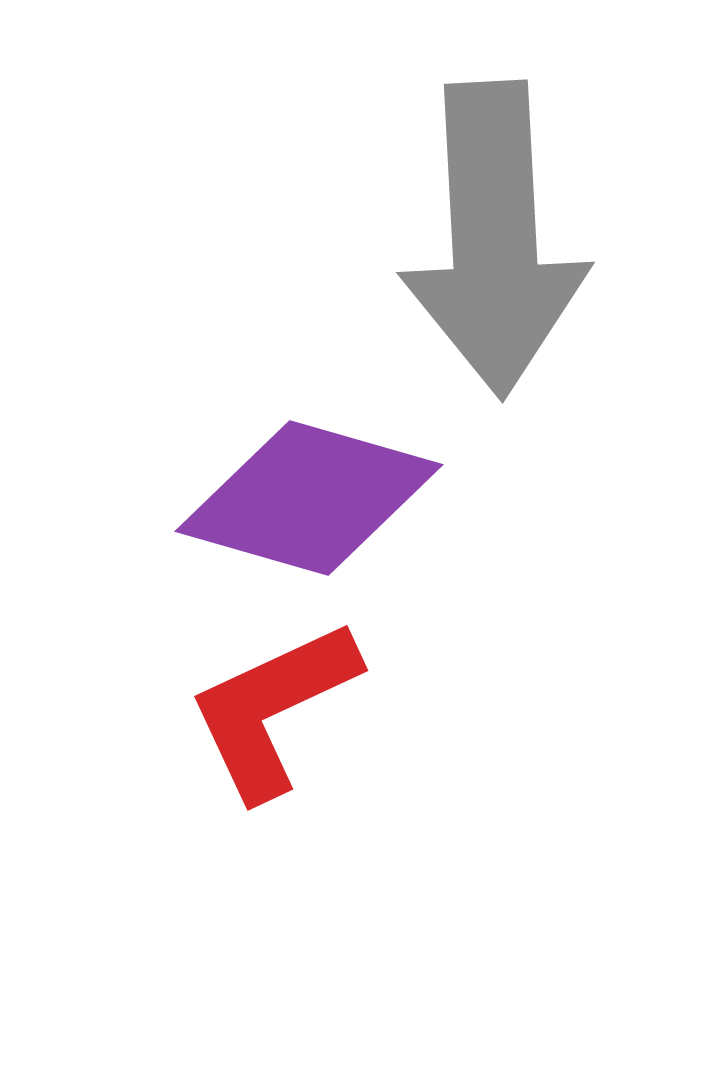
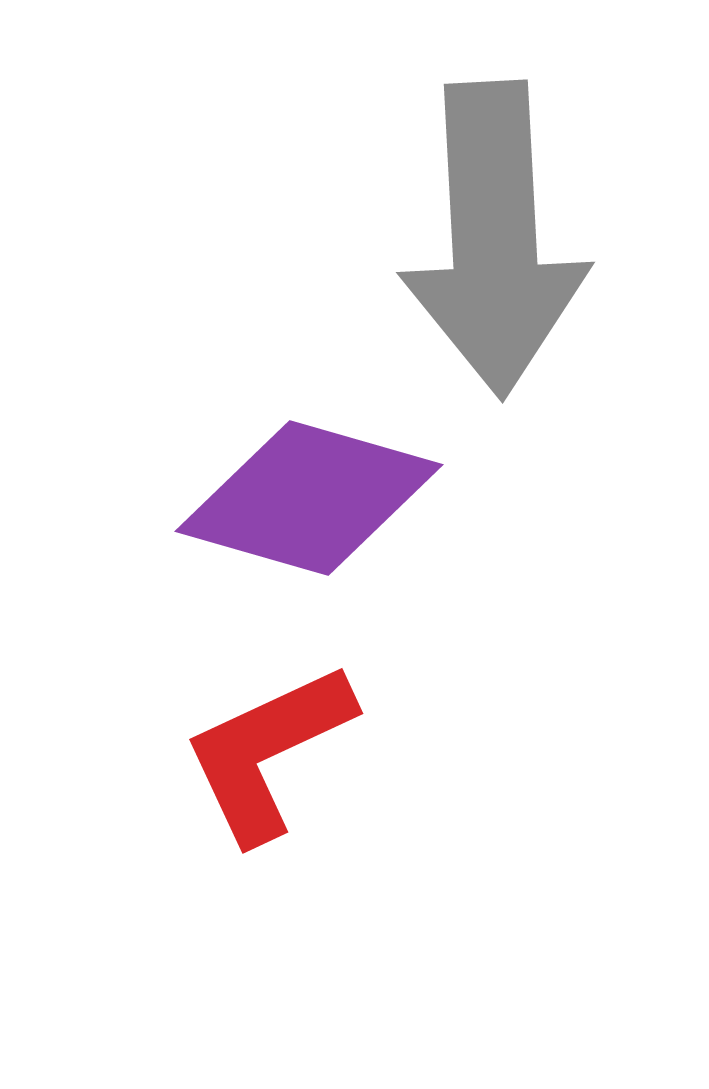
red L-shape: moved 5 px left, 43 px down
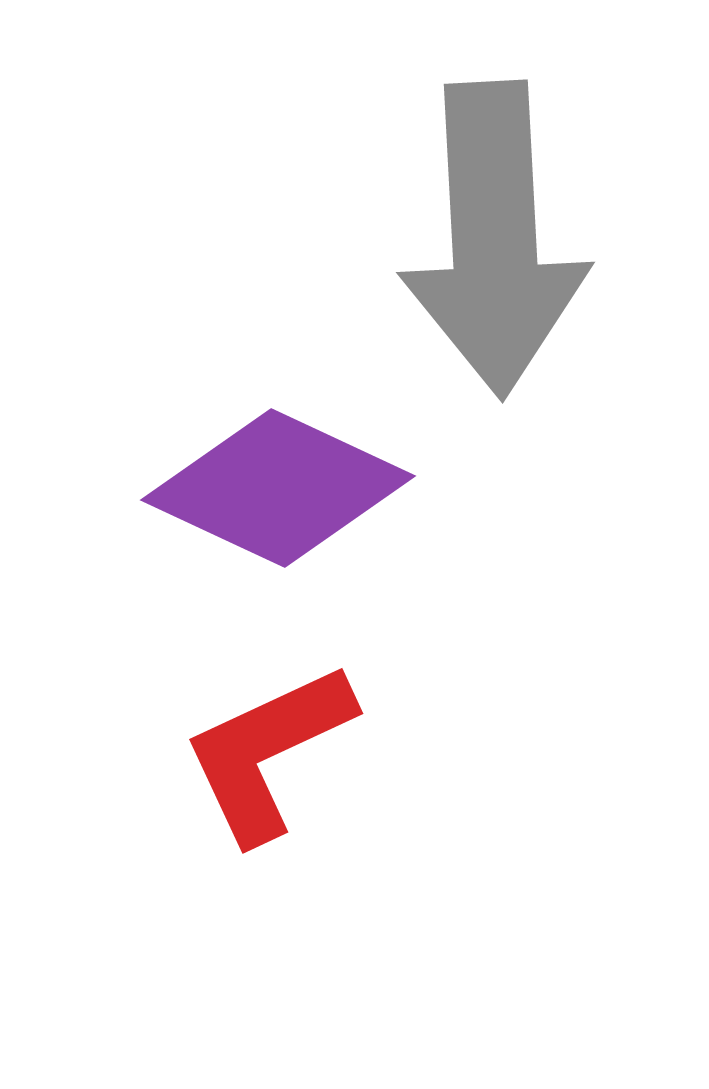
purple diamond: moved 31 px left, 10 px up; rotated 9 degrees clockwise
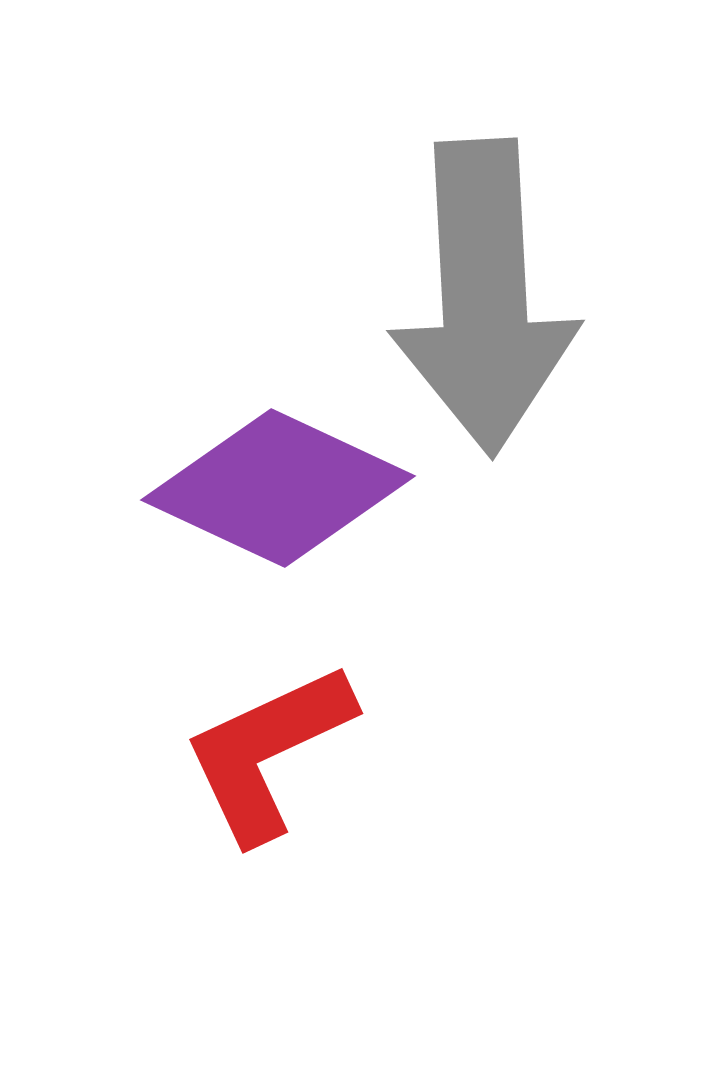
gray arrow: moved 10 px left, 58 px down
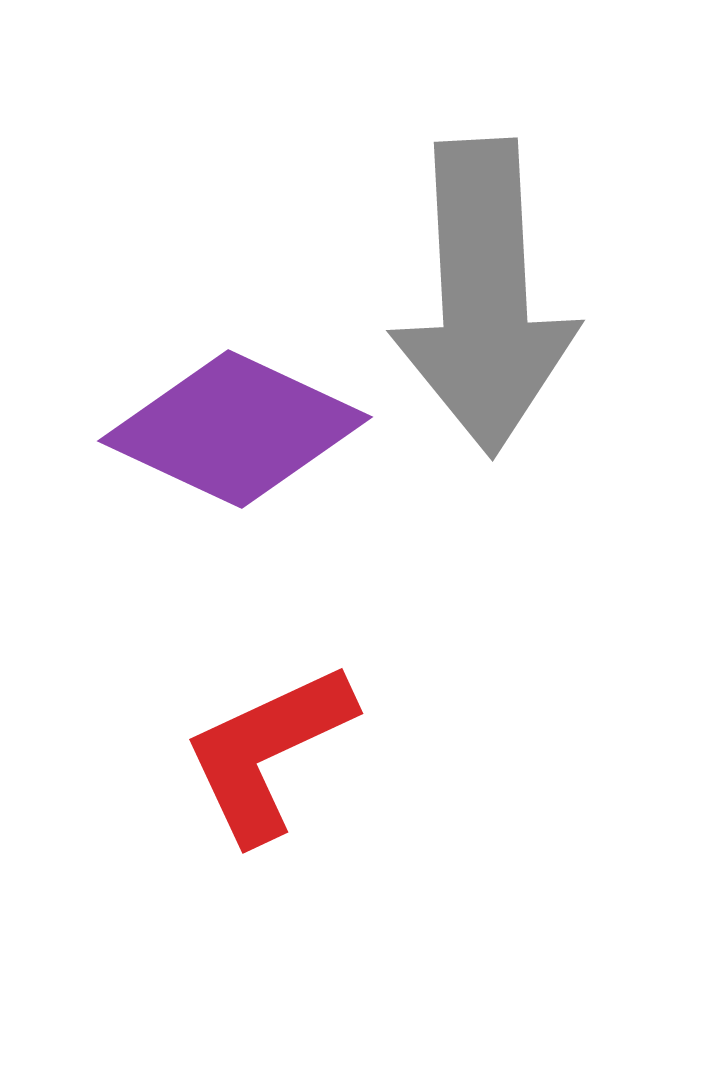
purple diamond: moved 43 px left, 59 px up
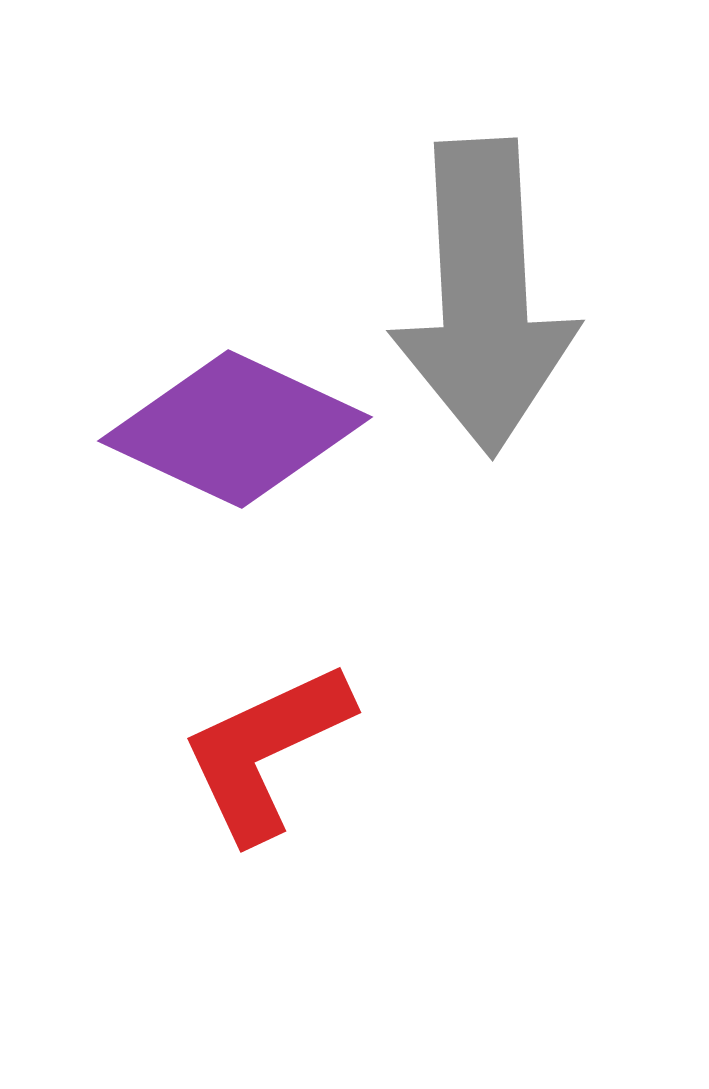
red L-shape: moved 2 px left, 1 px up
